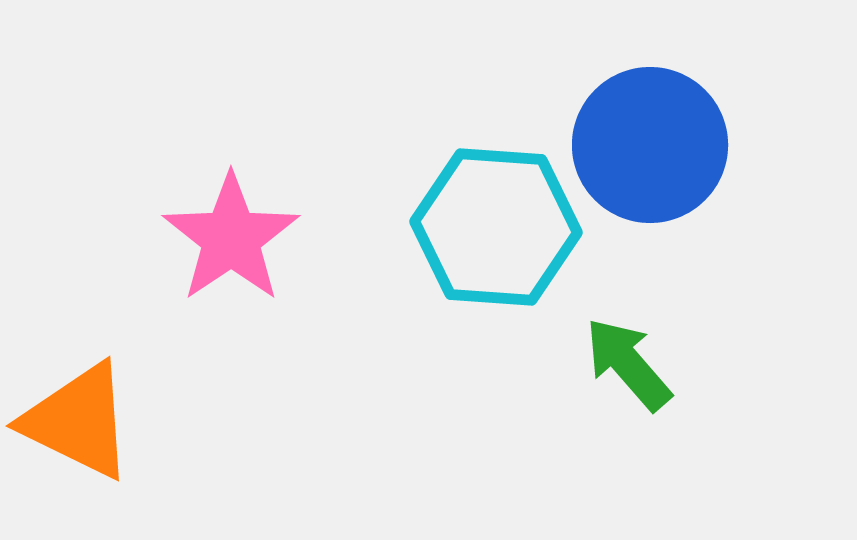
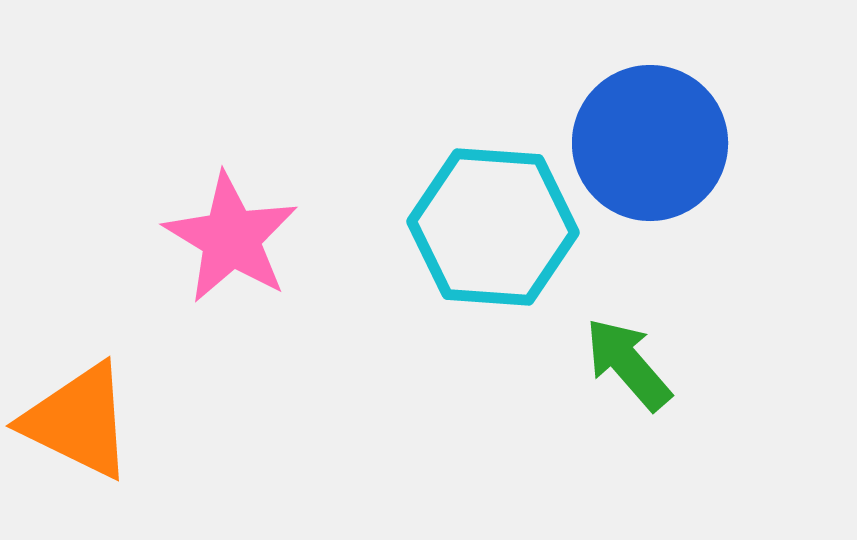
blue circle: moved 2 px up
cyan hexagon: moved 3 px left
pink star: rotated 7 degrees counterclockwise
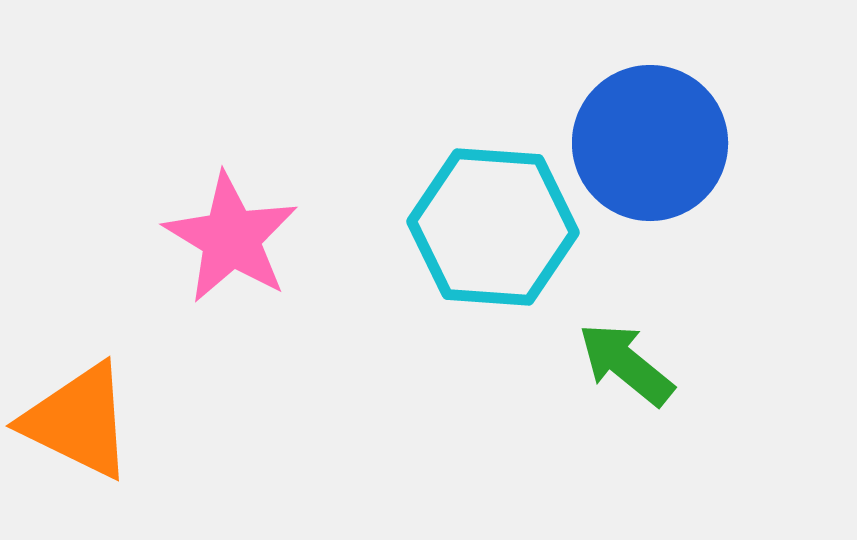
green arrow: moved 2 px left; rotated 10 degrees counterclockwise
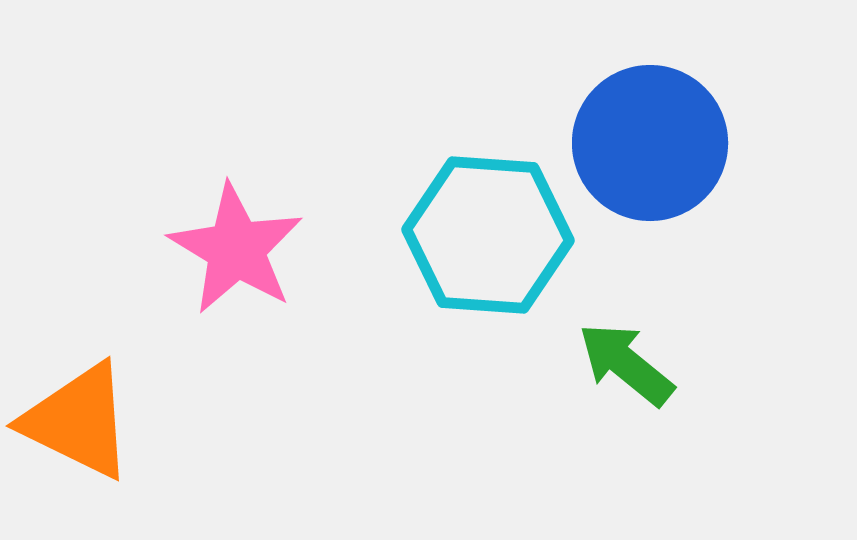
cyan hexagon: moved 5 px left, 8 px down
pink star: moved 5 px right, 11 px down
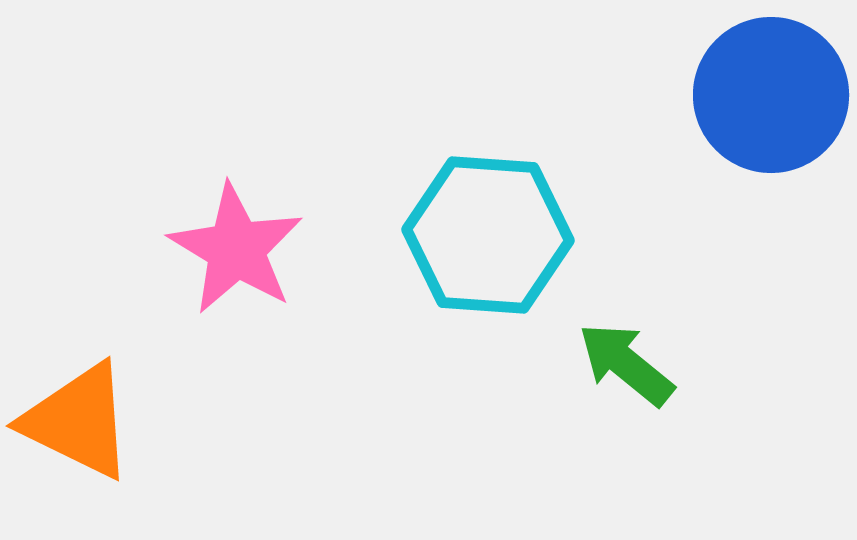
blue circle: moved 121 px right, 48 px up
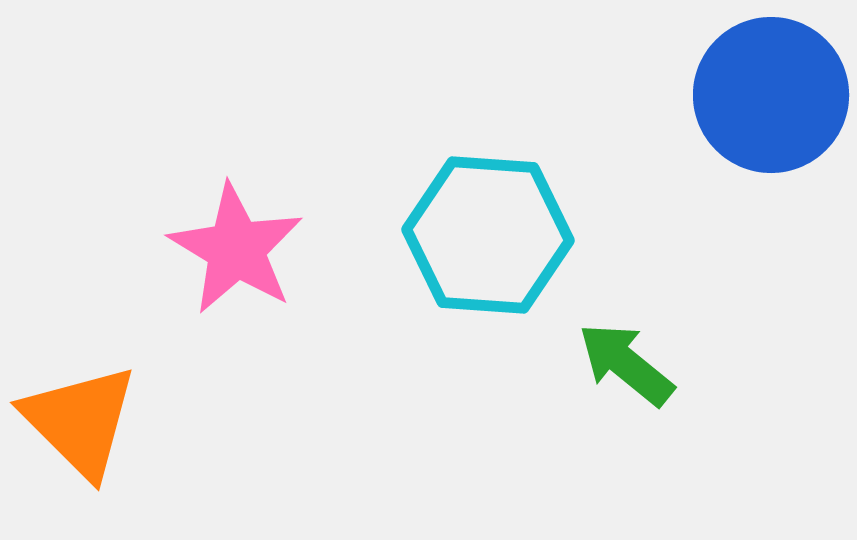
orange triangle: moved 2 px right; rotated 19 degrees clockwise
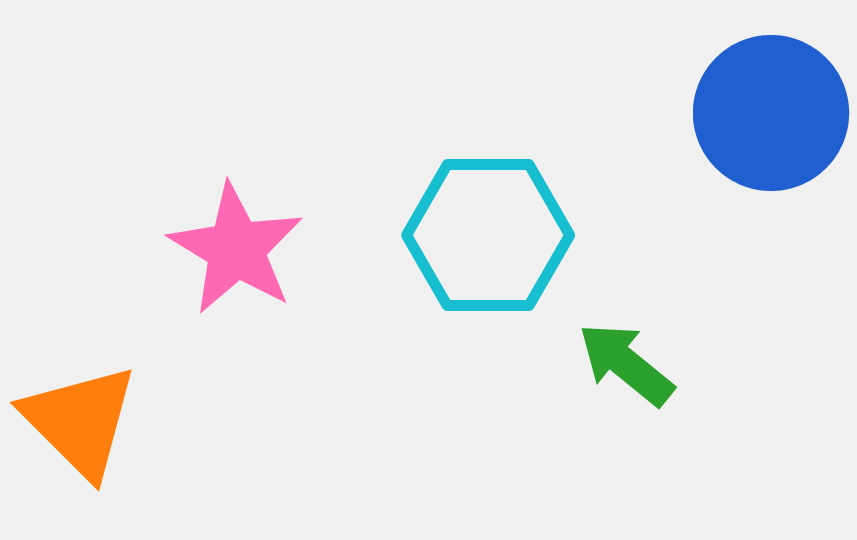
blue circle: moved 18 px down
cyan hexagon: rotated 4 degrees counterclockwise
